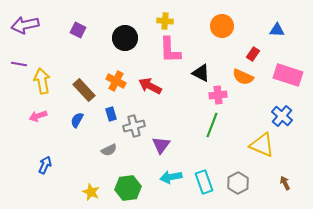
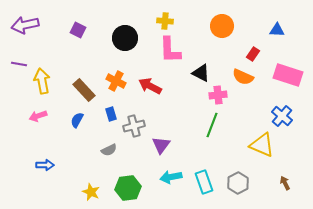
blue arrow: rotated 66 degrees clockwise
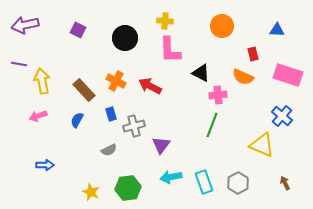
red rectangle: rotated 48 degrees counterclockwise
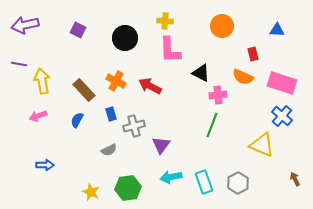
pink rectangle: moved 6 px left, 8 px down
brown arrow: moved 10 px right, 4 px up
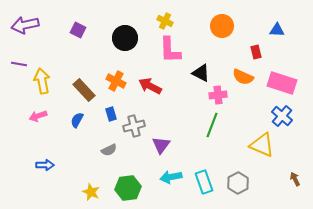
yellow cross: rotated 21 degrees clockwise
red rectangle: moved 3 px right, 2 px up
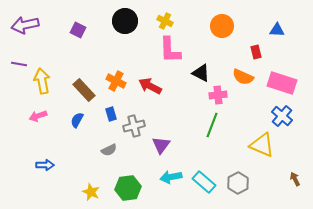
black circle: moved 17 px up
cyan rectangle: rotated 30 degrees counterclockwise
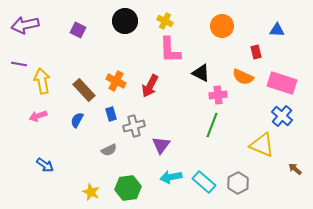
red arrow: rotated 90 degrees counterclockwise
blue arrow: rotated 36 degrees clockwise
brown arrow: moved 10 px up; rotated 24 degrees counterclockwise
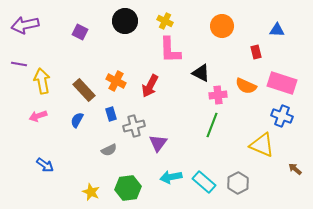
purple square: moved 2 px right, 2 px down
orange semicircle: moved 3 px right, 9 px down
blue cross: rotated 20 degrees counterclockwise
purple triangle: moved 3 px left, 2 px up
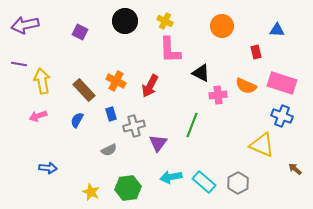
green line: moved 20 px left
blue arrow: moved 3 px right, 3 px down; rotated 30 degrees counterclockwise
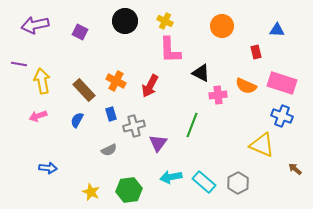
purple arrow: moved 10 px right
green hexagon: moved 1 px right, 2 px down
